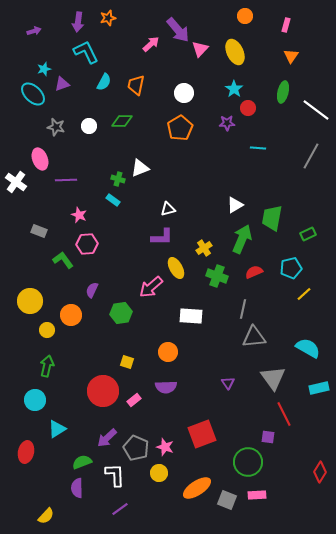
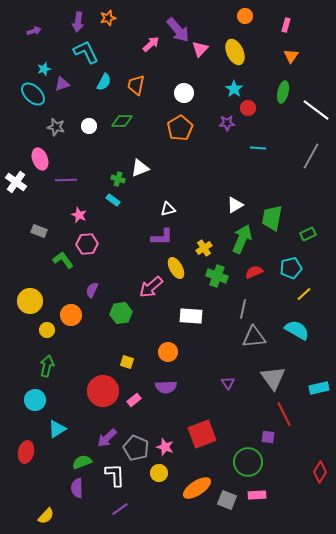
cyan semicircle at (308, 348): moved 11 px left, 18 px up
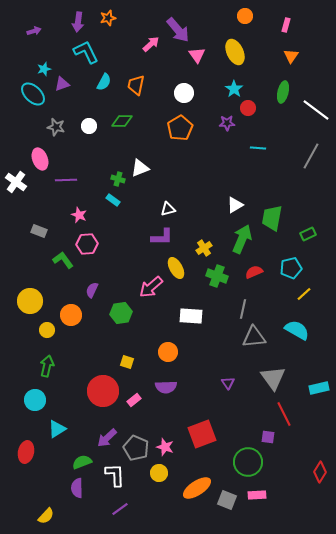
pink triangle at (200, 49): moved 3 px left, 6 px down; rotated 18 degrees counterclockwise
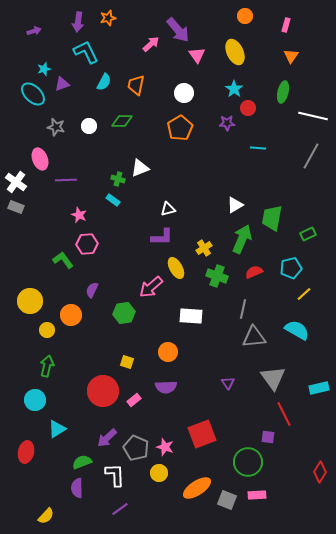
white line at (316, 110): moved 3 px left, 6 px down; rotated 24 degrees counterclockwise
gray rectangle at (39, 231): moved 23 px left, 24 px up
green hexagon at (121, 313): moved 3 px right
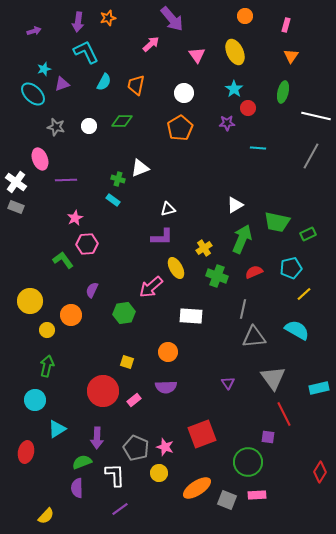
purple arrow at (178, 30): moved 6 px left, 11 px up
white line at (313, 116): moved 3 px right
pink star at (79, 215): moved 4 px left, 3 px down; rotated 21 degrees clockwise
green trapezoid at (272, 218): moved 5 px right, 4 px down; rotated 88 degrees counterclockwise
purple arrow at (107, 438): moved 10 px left; rotated 45 degrees counterclockwise
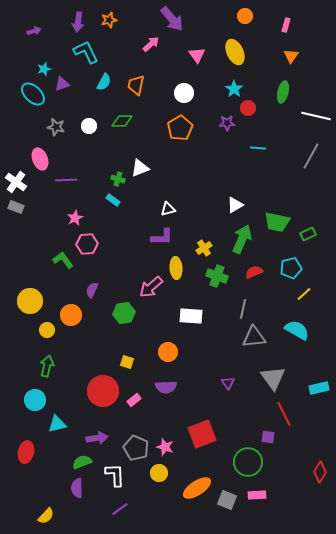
orange star at (108, 18): moved 1 px right, 2 px down
yellow ellipse at (176, 268): rotated 25 degrees clockwise
cyan triangle at (57, 429): moved 5 px up; rotated 18 degrees clockwise
purple arrow at (97, 438): rotated 100 degrees counterclockwise
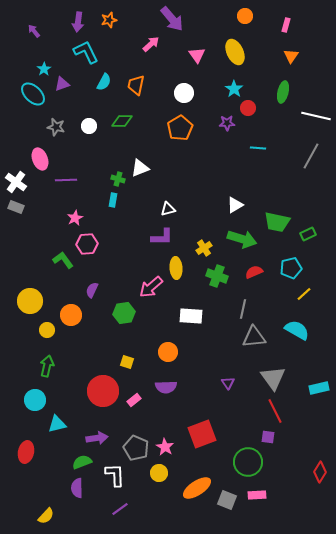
purple arrow at (34, 31): rotated 112 degrees counterclockwise
cyan star at (44, 69): rotated 16 degrees counterclockwise
cyan rectangle at (113, 200): rotated 64 degrees clockwise
green arrow at (242, 239): rotated 84 degrees clockwise
red line at (284, 414): moved 9 px left, 3 px up
pink star at (165, 447): rotated 12 degrees clockwise
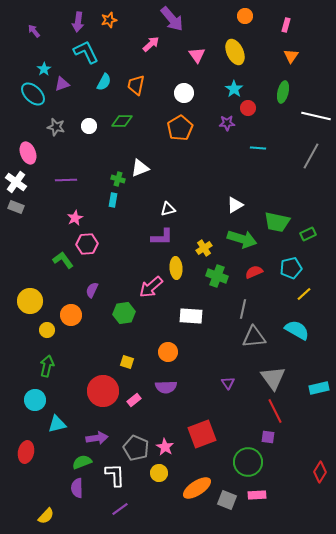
pink ellipse at (40, 159): moved 12 px left, 6 px up
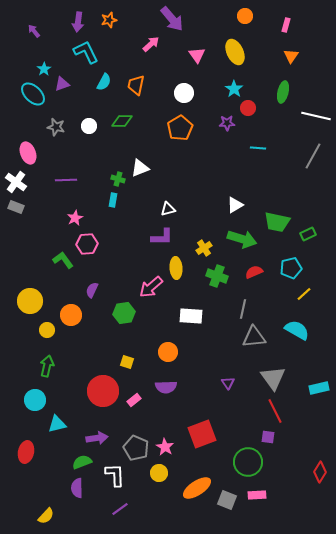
gray line at (311, 156): moved 2 px right
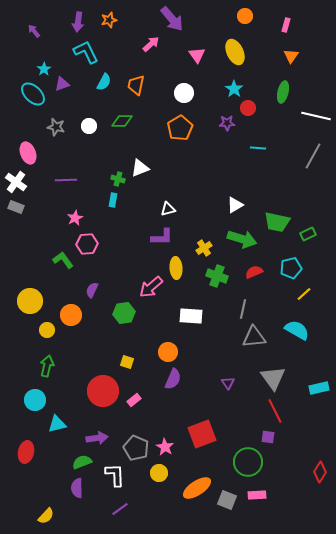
purple semicircle at (166, 387): moved 7 px right, 8 px up; rotated 65 degrees counterclockwise
